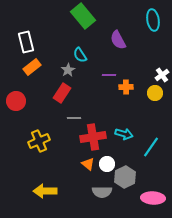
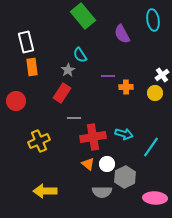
purple semicircle: moved 4 px right, 6 px up
orange rectangle: rotated 60 degrees counterclockwise
purple line: moved 1 px left, 1 px down
pink ellipse: moved 2 px right
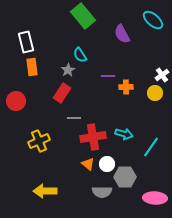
cyan ellipse: rotated 40 degrees counterclockwise
gray hexagon: rotated 25 degrees clockwise
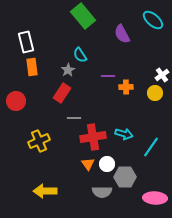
orange triangle: rotated 16 degrees clockwise
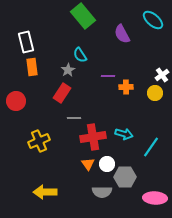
yellow arrow: moved 1 px down
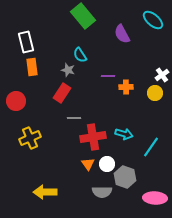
gray star: rotated 24 degrees counterclockwise
yellow cross: moved 9 px left, 3 px up
gray hexagon: rotated 20 degrees clockwise
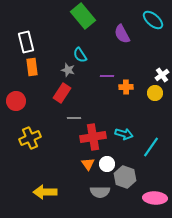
purple line: moved 1 px left
gray semicircle: moved 2 px left
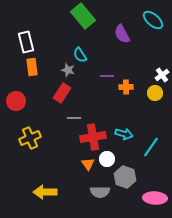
white circle: moved 5 px up
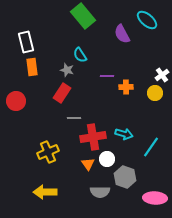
cyan ellipse: moved 6 px left
gray star: moved 1 px left
yellow cross: moved 18 px right, 14 px down
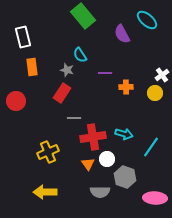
white rectangle: moved 3 px left, 5 px up
purple line: moved 2 px left, 3 px up
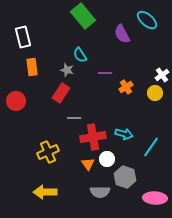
orange cross: rotated 32 degrees counterclockwise
red rectangle: moved 1 px left
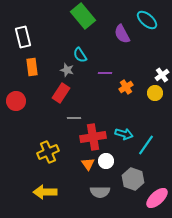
cyan line: moved 5 px left, 2 px up
white circle: moved 1 px left, 2 px down
gray hexagon: moved 8 px right, 2 px down
pink ellipse: moved 2 px right; rotated 45 degrees counterclockwise
